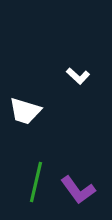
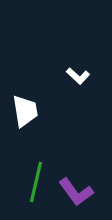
white trapezoid: rotated 116 degrees counterclockwise
purple L-shape: moved 2 px left, 2 px down
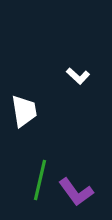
white trapezoid: moved 1 px left
green line: moved 4 px right, 2 px up
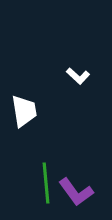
green line: moved 6 px right, 3 px down; rotated 18 degrees counterclockwise
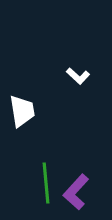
white trapezoid: moved 2 px left
purple L-shape: rotated 78 degrees clockwise
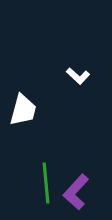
white trapezoid: moved 1 px right, 1 px up; rotated 24 degrees clockwise
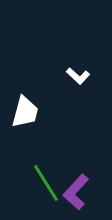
white trapezoid: moved 2 px right, 2 px down
green line: rotated 27 degrees counterclockwise
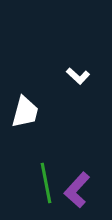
green line: rotated 21 degrees clockwise
purple L-shape: moved 1 px right, 2 px up
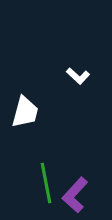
purple L-shape: moved 2 px left, 5 px down
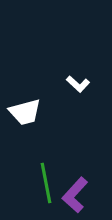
white L-shape: moved 8 px down
white trapezoid: rotated 60 degrees clockwise
